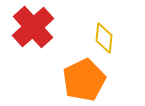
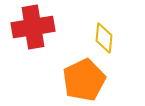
red cross: rotated 33 degrees clockwise
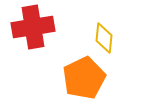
orange pentagon: moved 2 px up
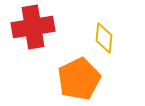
orange pentagon: moved 5 px left, 1 px down
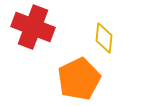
red cross: rotated 30 degrees clockwise
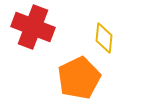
orange pentagon: moved 1 px up
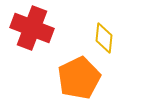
red cross: moved 1 px left, 1 px down
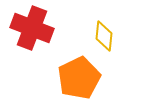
yellow diamond: moved 2 px up
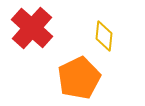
red cross: rotated 21 degrees clockwise
